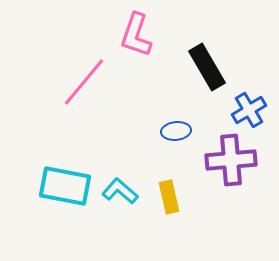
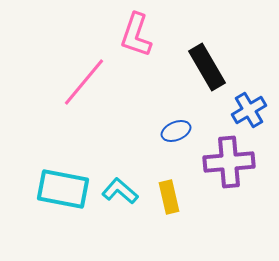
blue ellipse: rotated 16 degrees counterclockwise
purple cross: moved 2 px left, 2 px down
cyan rectangle: moved 2 px left, 3 px down
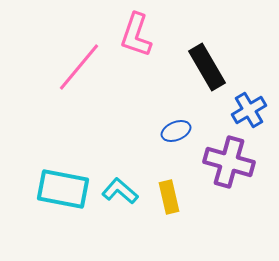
pink line: moved 5 px left, 15 px up
purple cross: rotated 21 degrees clockwise
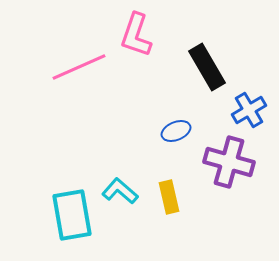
pink line: rotated 26 degrees clockwise
cyan rectangle: moved 9 px right, 26 px down; rotated 69 degrees clockwise
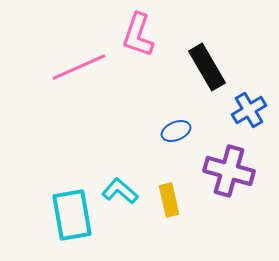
pink L-shape: moved 2 px right
purple cross: moved 9 px down
yellow rectangle: moved 3 px down
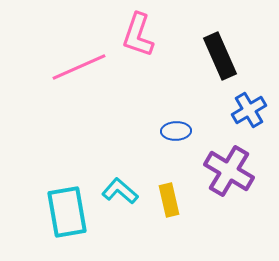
black rectangle: moved 13 px right, 11 px up; rotated 6 degrees clockwise
blue ellipse: rotated 20 degrees clockwise
purple cross: rotated 15 degrees clockwise
cyan rectangle: moved 5 px left, 3 px up
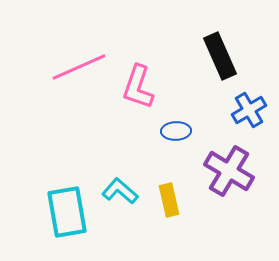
pink L-shape: moved 52 px down
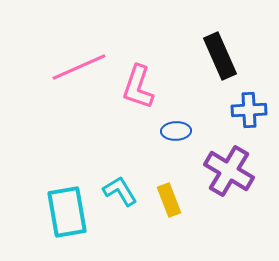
blue cross: rotated 28 degrees clockwise
cyan L-shape: rotated 18 degrees clockwise
yellow rectangle: rotated 8 degrees counterclockwise
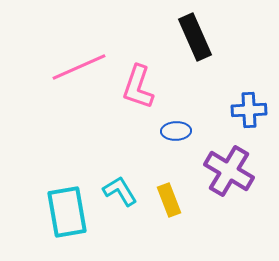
black rectangle: moved 25 px left, 19 px up
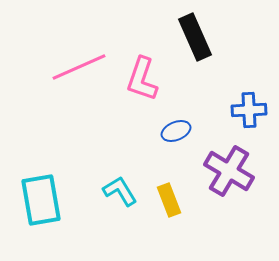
pink L-shape: moved 4 px right, 8 px up
blue ellipse: rotated 20 degrees counterclockwise
cyan rectangle: moved 26 px left, 12 px up
